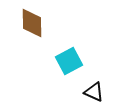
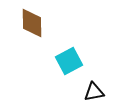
black triangle: rotated 35 degrees counterclockwise
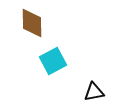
cyan square: moved 16 px left
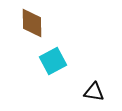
black triangle: rotated 20 degrees clockwise
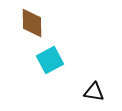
cyan square: moved 3 px left, 1 px up
